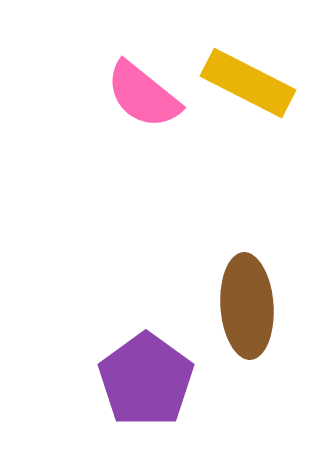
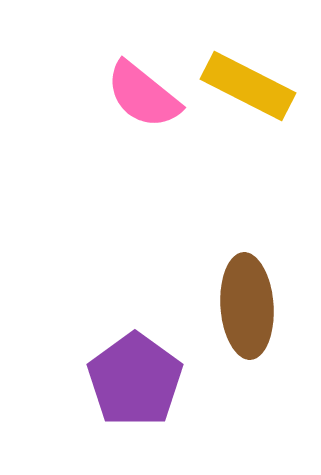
yellow rectangle: moved 3 px down
purple pentagon: moved 11 px left
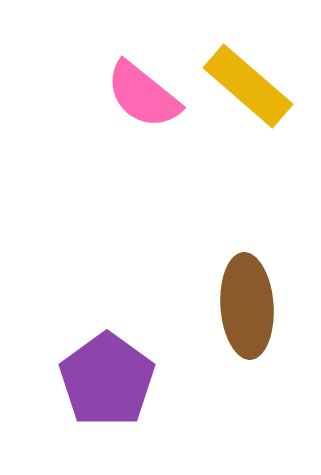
yellow rectangle: rotated 14 degrees clockwise
purple pentagon: moved 28 px left
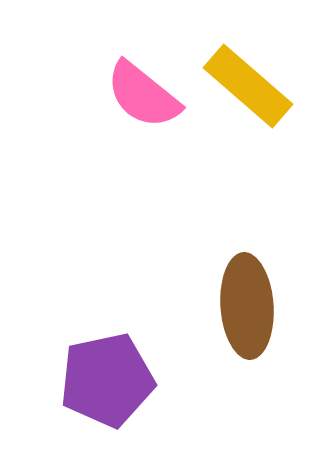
purple pentagon: rotated 24 degrees clockwise
